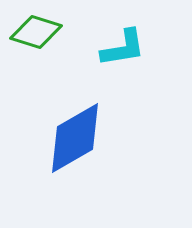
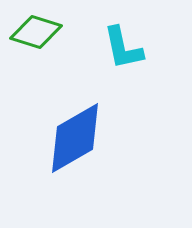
cyan L-shape: rotated 87 degrees clockwise
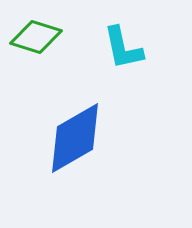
green diamond: moved 5 px down
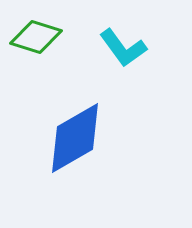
cyan L-shape: rotated 24 degrees counterclockwise
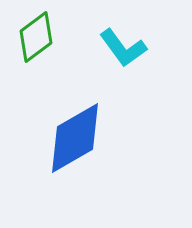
green diamond: rotated 54 degrees counterclockwise
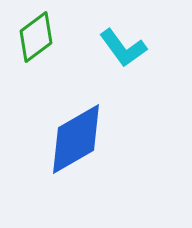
blue diamond: moved 1 px right, 1 px down
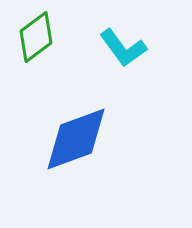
blue diamond: rotated 10 degrees clockwise
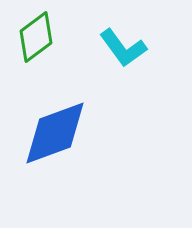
blue diamond: moved 21 px left, 6 px up
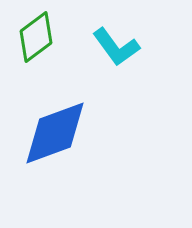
cyan L-shape: moved 7 px left, 1 px up
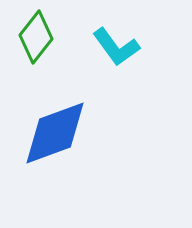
green diamond: rotated 15 degrees counterclockwise
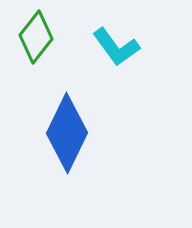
blue diamond: moved 12 px right; rotated 44 degrees counterclockwise
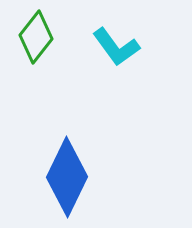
blue diamond: moved 44 px down
